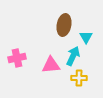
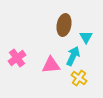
pink cross: rotated 24 degrees counterclockwise
yellow cross: rotated 35 degrees clockwise
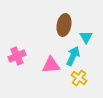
pink cross: moved 2 px up; rotated 12 degrees clockwise
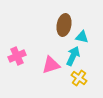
cyan triangle: moved 4 px left; rotated 48 degrees counterclockwise
pink triangle: rotated 12 degrees counterclockwise
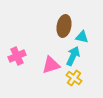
brown ellipse: moved 1 px down
yellow cross: moved 5 px left
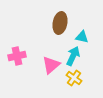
brown ellipse: moved 4 px left, 3 px up
pink cross: rotated 12 degrees clockwise
pink triangle: rotated 24 degrees counterclockwise
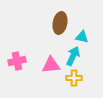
pink cross: moved 5 px down
pink triangle: rotated 36 degrees clockwise
yellow cross: rotated 35 degrees counterclockwise
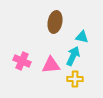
brown ellipse: moved 5 px left, 1 px up
pink cross: moved 5 px right; rotated 36 degrees clockwise
yellow cross: moved 1 px right, 1 px down
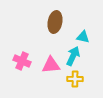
cyan triangle: moved 1 px right
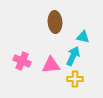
brown ellipse: rotated 15 degrees counterclockwise
